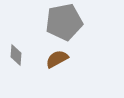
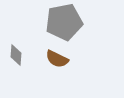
brown semicircle: rotated 125 degrees counterclockwise
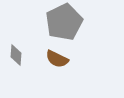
gray pentagon: rotated 15 degrees counterclockwise
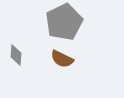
brown semicircle: moved 5 px right
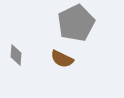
gray pentagon: moved 12 px right, 1 px down
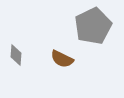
gray pentagon: moved 17 px right, 3 px down
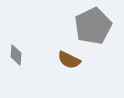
brown semicircle: moved 7 px right, 1 px down
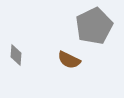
gray pentagon: moved 1 px right
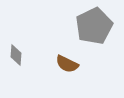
brown semicircle: moved 2 px left, 4 px down
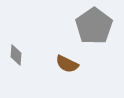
gray pentagon: rotated 9 degrees counterclockwise
